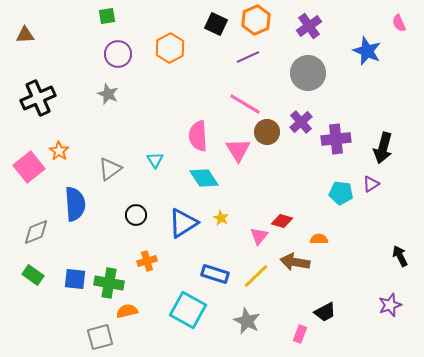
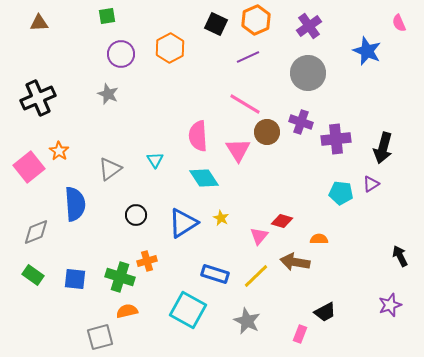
brown triangle at (25, 35): moved 14 px right, 12 px up
purple circle at (118, 54): moved 3 px right
purple cross at (301, 122): rotated 30 degrees counterclockwise
green cross at (109, 283): moved 11 px right, 6 px up; rotated 8 degrees clockwise
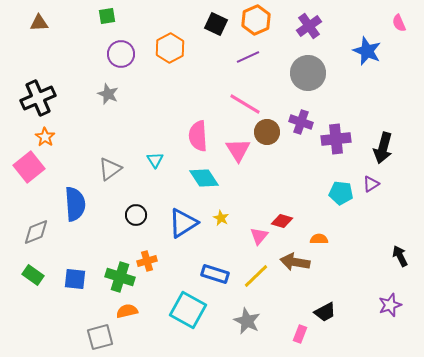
orange star at (59, 151): moved 14 px left, 14 px up
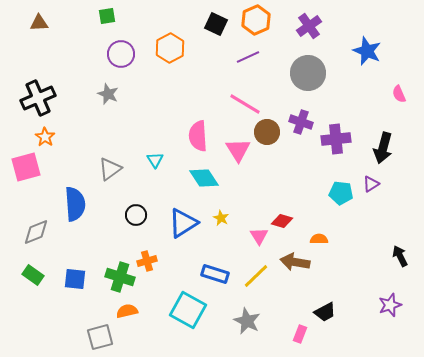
pink semicircle at (399, 23): moved 71 px down
pink square at (29, 167): moved 3 px left; rotated 24 degrees clockwise
pink triangle at (259, 236): rotated 12 degrees counterclockwise
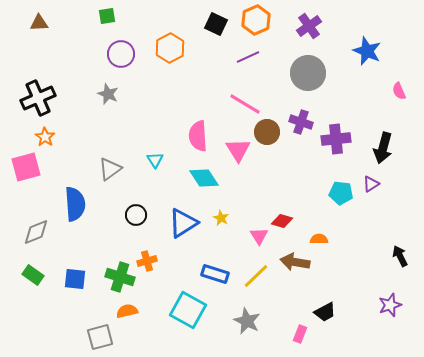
pink semicircle at (399, 94): moved 3 px up
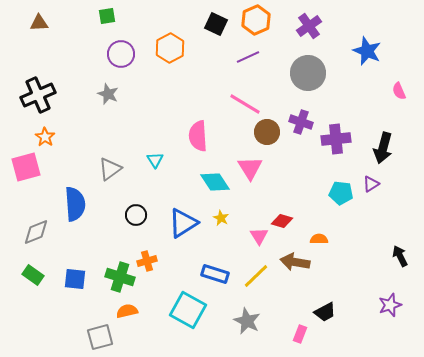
black cross at (38, 98): moved 3 px up
pink triangle at (238, 150): moved 12 px right, 18 px down
cyan diamond at (204, 178): moved 11 px right, 4 px down
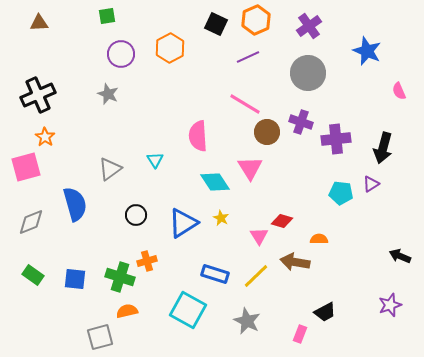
blue semicircle at (75, 204): rotated 12 degrees counterclockwise
gray diamond at (36, 232): moved 5 px left, 10 px up
black arrow at (400, 256): rotated 40 degrees counterclockwise
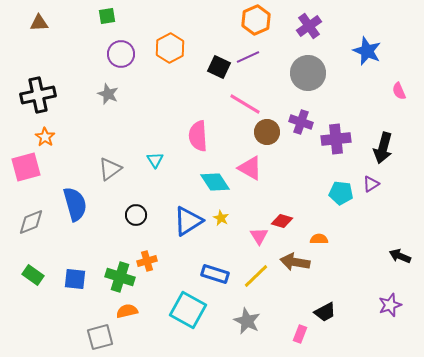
black square at (216, 24): moved 3 px right, 43 px down
black cross at (38, 95): rotated 12 degrees clockwise
pink triangle at (250, 168): rotated 28 degrees counterclockwise
blue triangle at (183, 223): moved 5 px right, 2 px up
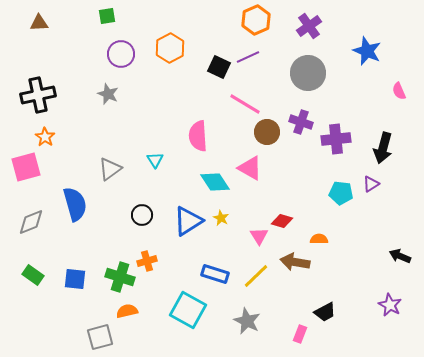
black circle at (136, 215): moved 6 px right
purple star at (390, 305): rotated 25 degrees counterclockwise
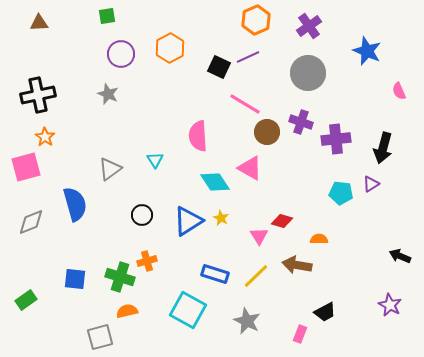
brown arrow at (295, 262): moved 2 px right, 3 px down
green rectangle at (33, 275): moved 7 px left, 25 px down; rotated 70 degrees counterclockwise
